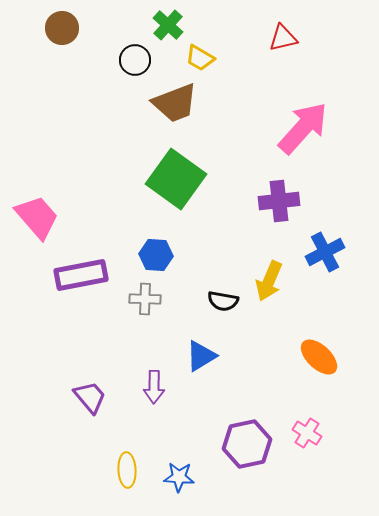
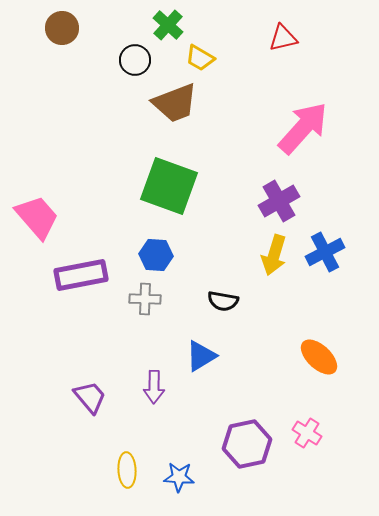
green square: moved 7 px left, 7 px down; rotated 16 degrees counterclockwise
purple cross: rotated 24 degrees counterclockwise
yellow arrow: moved 5 px right, 26 px up; rotated 6 degrees counterclockwise
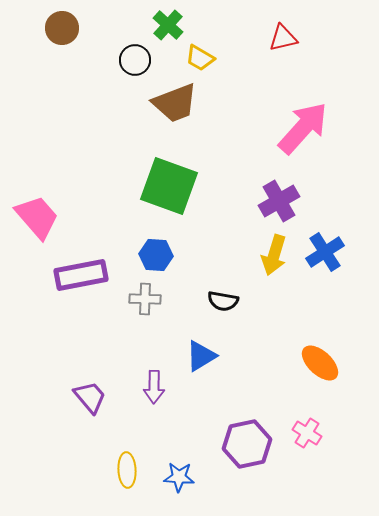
blue cross: rotated 6 degrees counterclockwise
orange ellipse: moved 1 px right, 6 px down
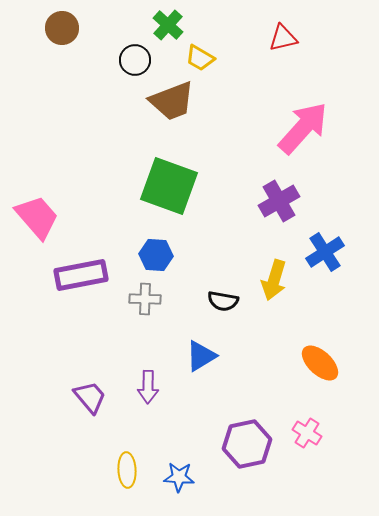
brown trapezoid: moved 3 px left, 2 px up
yellow arrow: moved 25 px down
purple arrow: moved 6 px left
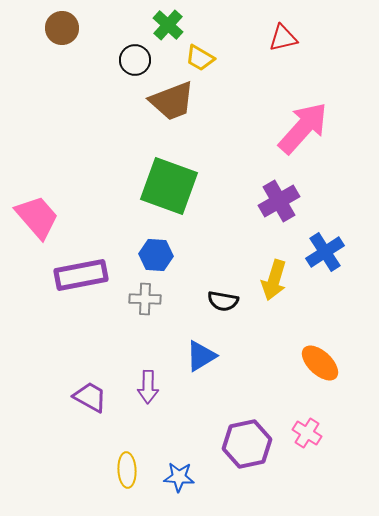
purple trapezoid: rotated 21 degrees counterclockwise
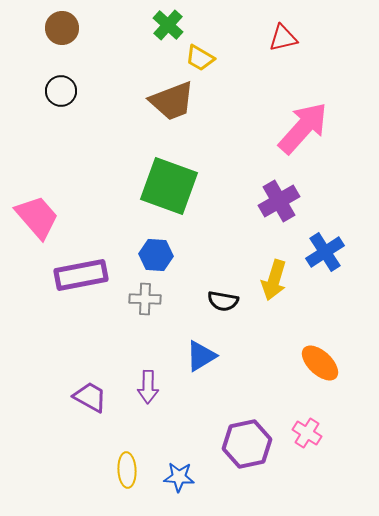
black circle: moved 74 px left, 31 px down
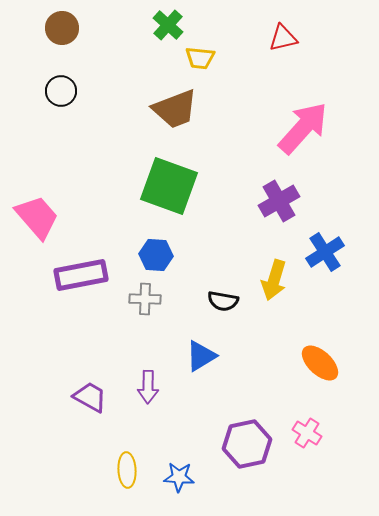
yellow trapezoid: rotated 24 degrees counterclockwise
brown trapezoid: moved 3 px right, 8 px down
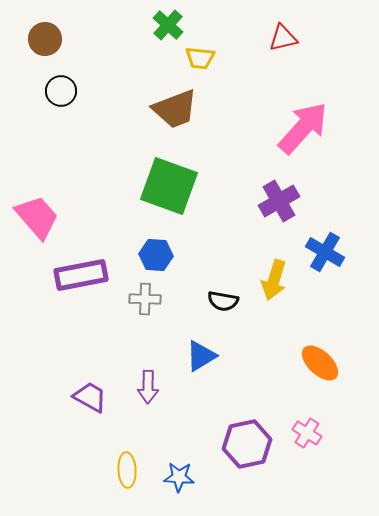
brown circle: moved 17 px left, 11 px down
blue cross: rotated 27 degrees counterclockwise
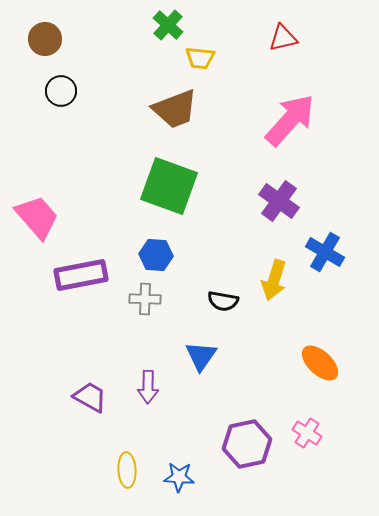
pink arrow: moved 13 px left, 8 px up
purple cross: rotated 24 degrees counterclockwise
blue triangle: rotated 24 degrees counterclockwise
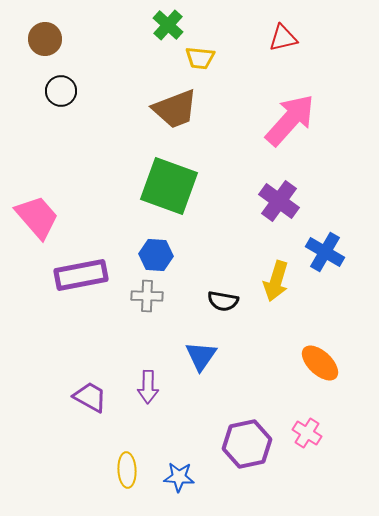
yellow arrow: moved 2 px right, 1 px down
gray cross: moved 2 px right, 3 px up
